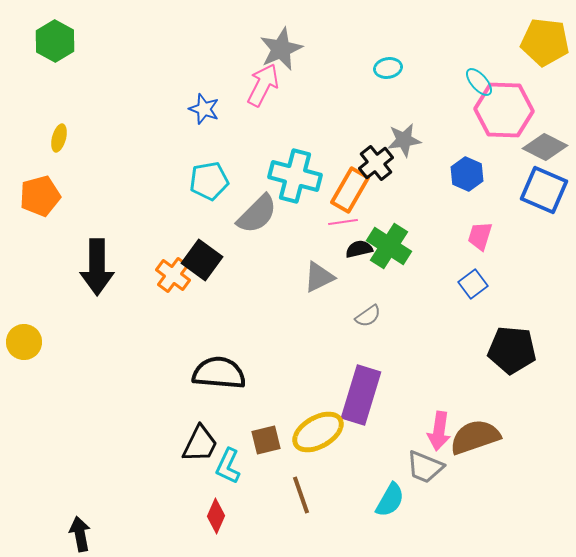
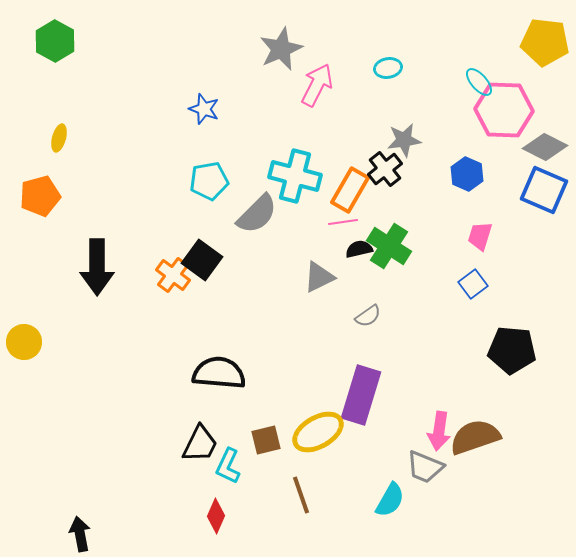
pink arrow at (263, 85): moved 54 px right
black cross at (376, 163): moved 9 px right, 6 px down
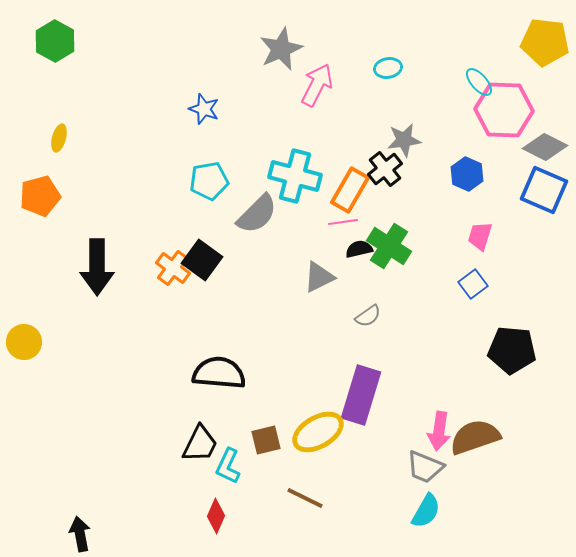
orange cross at (173, 275): moved 7 px up
brown line at (301, 495): moved 4 px right, 3 px down; rotated 45 degrees counterclockwise
cyan semicircle at (390, 500): moved 36 px right, 11 px down
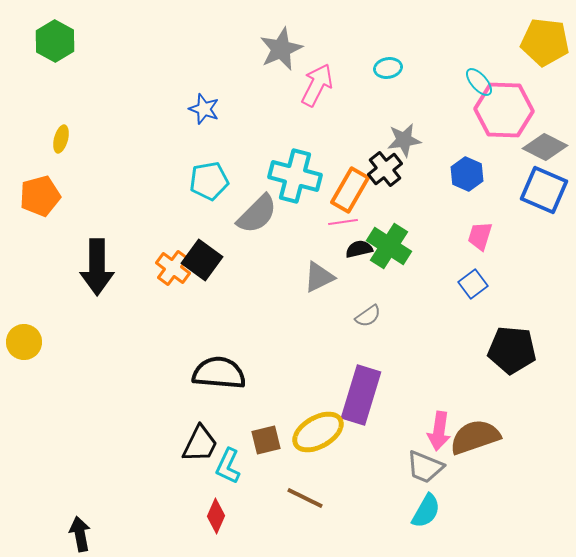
yellow ellipse at (59, 138): moved 2 px right, 1 px down
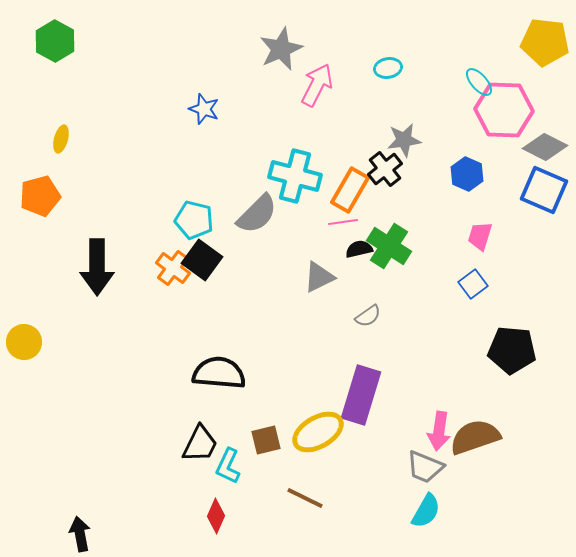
cyan pentagon at (209, 181): moved 15 px left, 39 px down; rotated 24 degrees clockwise
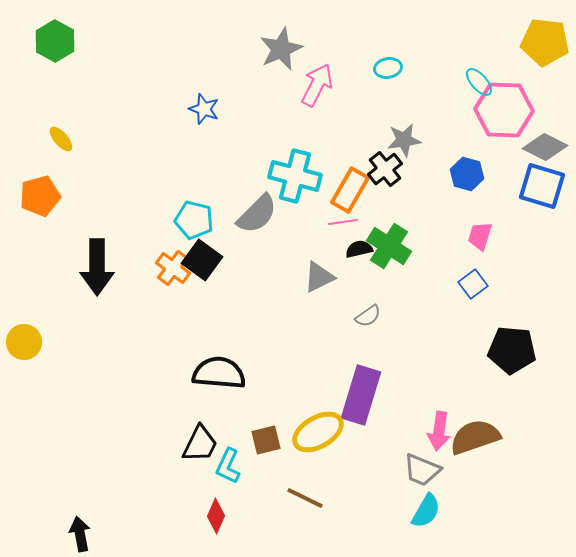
yellow ellipse at (61, 139): rotated 56 degrees counterclockwise
blue hexagon at (467, 174): rotated 8 degrees counterclockwise
blue square at (544, 190): moved 2 px left, 4 px up; rotated 6 degrees counterclockwise
gray trapezoid at (425, 467): moved 3 px left, 3 px down
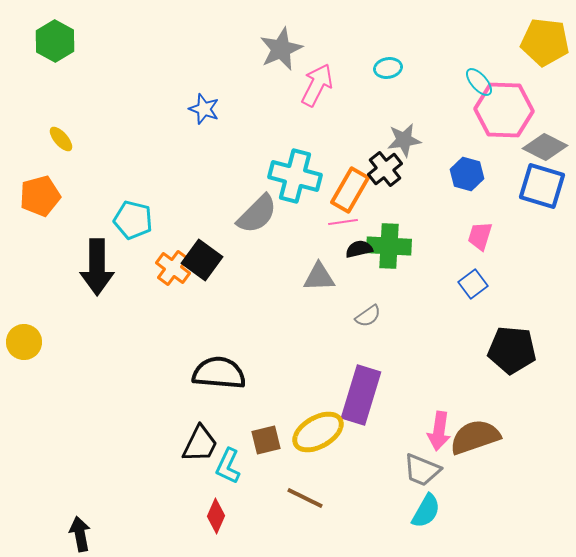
cyan pentagon at (194, 220): moved 61 px left
green cross at (389, 246): rotated 30 degrees counterclockwise
gray triangle at (319, 277): rotated 24 degrees clockwise
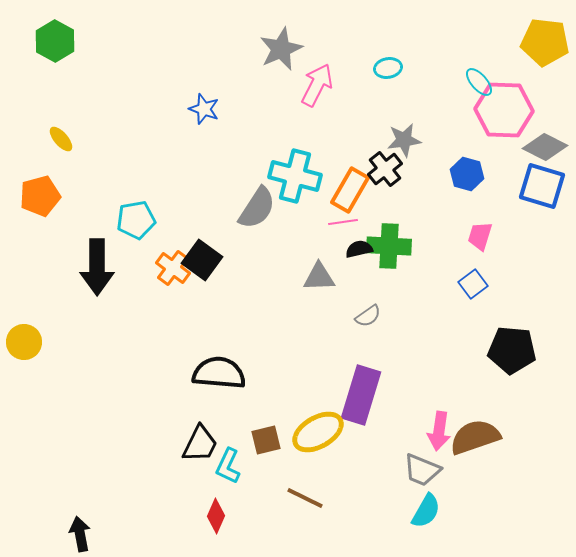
gray semicircle at (257, 214): moved 6 px up; rotated 12 degrees counterclockwise
cyan pentagon at (133, 220): moved 3 px right; rotated 24 degrees counterclockwise
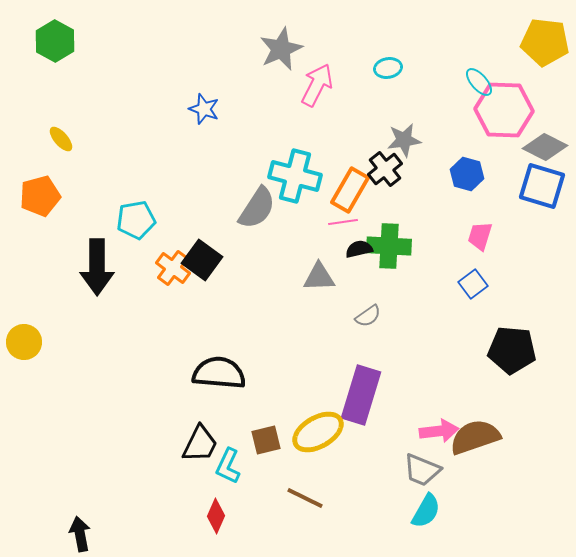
pink arrow at (439, 431): rotated 105 degrees counterclockwise
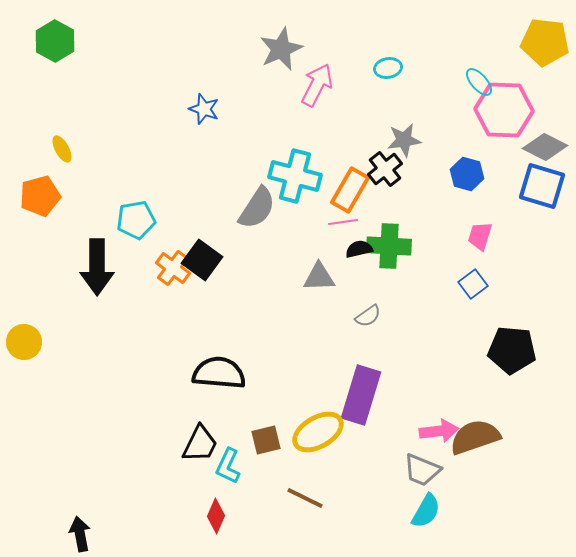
yellow ellipse at (61, 139): moved 1 px right, 10 px down; rotated 12 degrees clockwise
